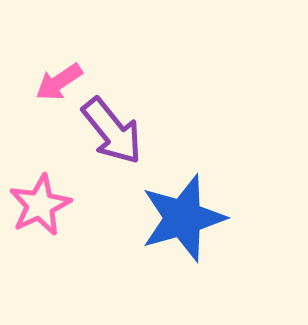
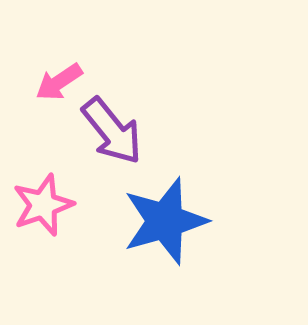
pink star: moved 3 px right; rotated 6 degrees clockwise
blue star: moved 18 px left, 3 px down
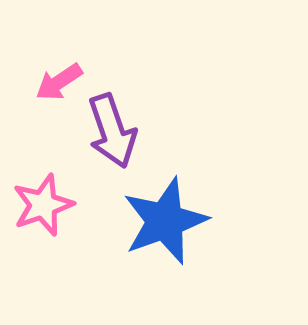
purple arrow: rotated 20 degrees clockwise
blue star: rotated 4 degrees counterclockwise
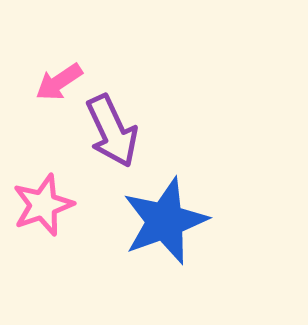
purple arrow: rotated 6 degrees counterclockwise
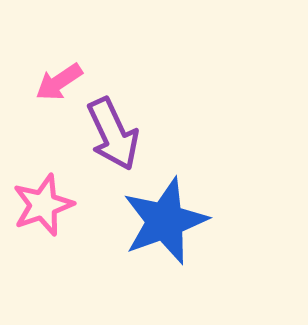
purple arrow: moved 1 px right, 3 px down
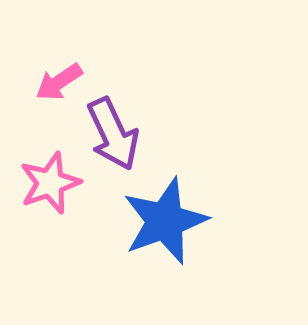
pink star: moved 7 px right, 22 px up
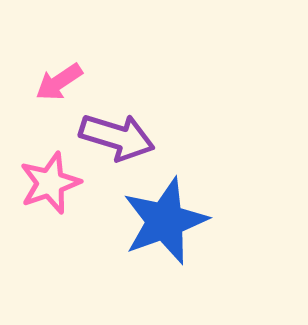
purple arrow: moved 4 px right, 3 px down; rotated 48 degrees counterclockwise
